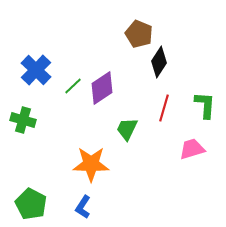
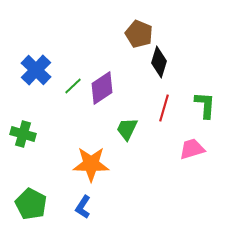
black diamond: rotated 16 degrees counterclockwise
green cross: moved 14 px down
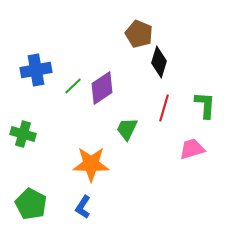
blue cross: rotated 36 degrees clockwise
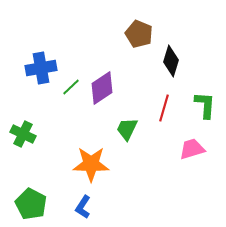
black diamond: moved 12 px right, 1 px up
blue cross: moved 5 px right, 2 px up
green line: moved 2 px left, 1 px down
green cross: rotated 10 degrees clockwise
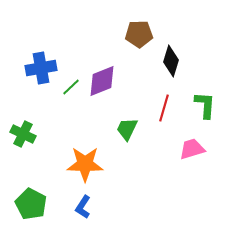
brown pentagon: rotated 24 degrees counterclockwise
purple diamond: moved 7 px up; rotated 12 degrees clockwise
orange star: moved 6 px left
